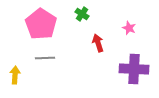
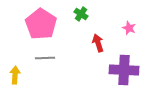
green cross: moved 1 px left
purple cross: moved 10 px left, 1 px down
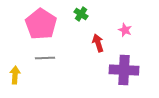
pink star: moved 4 px left, 2 px down
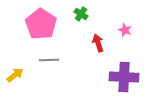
gray line: moved 4 px right, 2 px down
purple cross: moved 7 px down
yellow arrow: rotated 48 degrees clockwise
